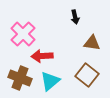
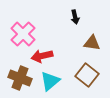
red arrow: rotated 10 degrees counterclockwise
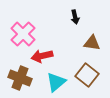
cyan triangle: moved 6 px right, 1 px down
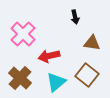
red arrow: moved 7 px right
brown cross: rotated 20 degrees clockwise
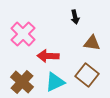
red arrow: moved 1 px left; rotated 15 degrees clockwise
brown cross: moved 2 px right, 4 px down
cyan triangle: moved 1 px left; rotated 15 degrees clockwise
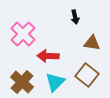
cyan triangle: rotated 20 degrees counterclockwise
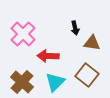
black arrow: moved 11 px down
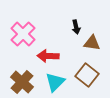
black arrow: moved 1 px right, 1 px up
